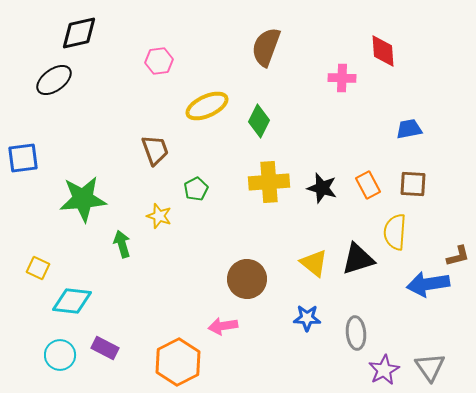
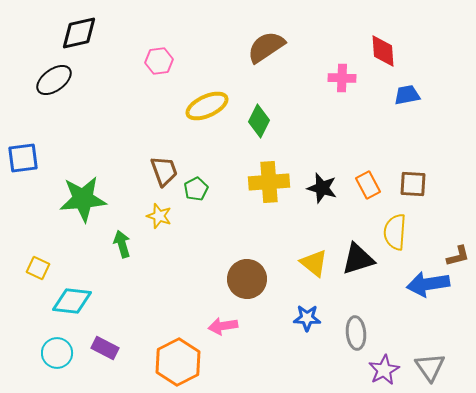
brown semicircle: rotated 36 degrees clockwise
blue trapezoid: moved 2 px left, 34 px up
brown trapezoid: moved 9 px right, 21 px down
cyan circle: moved 3 px left, 2 px up
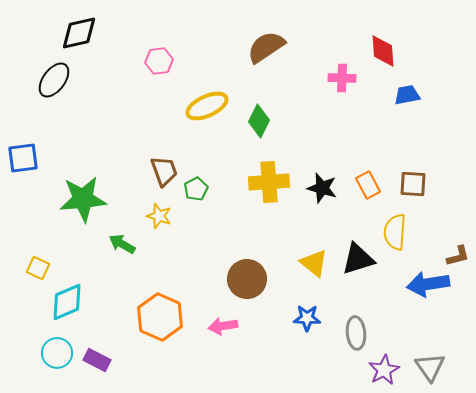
black ellipse: rotated 18 degrees counterclockwise
green arrow: rotated 44 degrees counterclockwise
cyan diamond: moved 5 px left, 1 px down; rotated 30 degrees counterclockwise
purple rectangle: moved 8 px left, 12 px down
orange hexagon: moved 18 px left, 45 px up; rotated 9 degrees counterclockwise
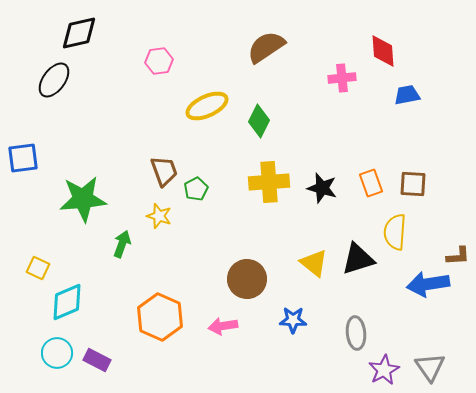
pink cross: rotated 8 degrees counterclockwise
orange rectangle: moved 3 px right, 2 px up; rotated 8 degrees clockwise
green arrow: rotated 80 degrees clockwise
brown L-shape: rotated 10 degrees clockwise
blue star: moved 14 px left, 2 px down
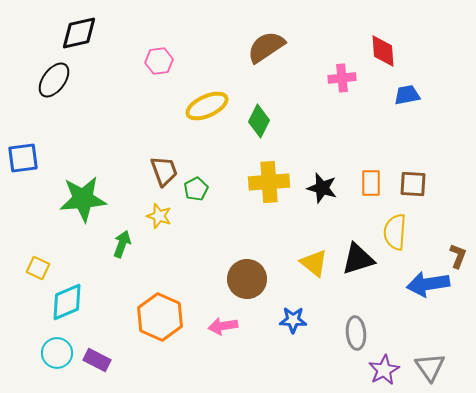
orange rectangle: rotated 20 degrees clockwise
brown L-shape: rotated 65 degrees counterclockwise
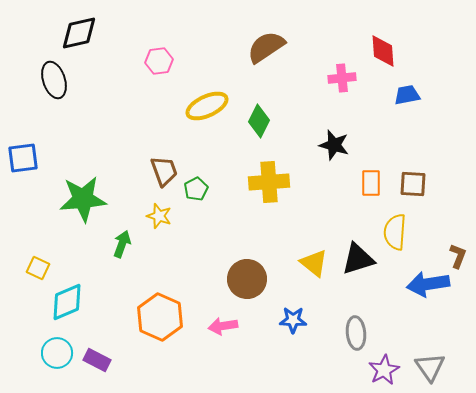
black ellipse: rotated 54 degrees counterclockwise
black star: moved 12 px right, 43 px up
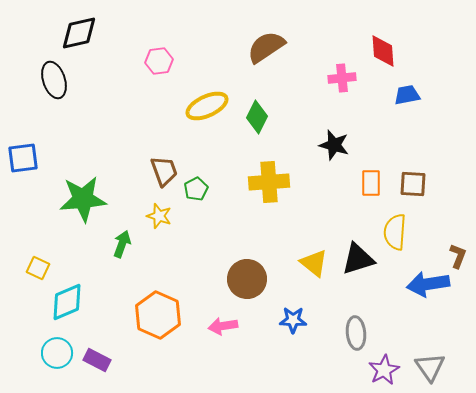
green diamond: moved 2 px left, 4 px up
orange hexagon: moved 2 px left, 2 px up
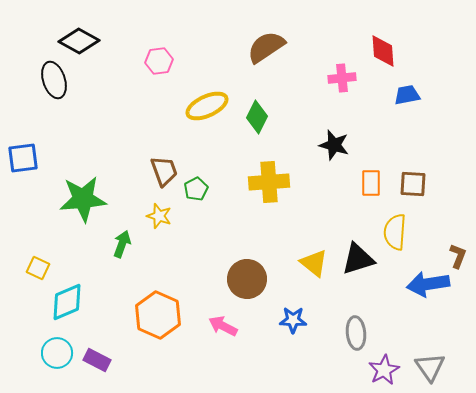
black diamond: moved 8 px down; rotated 42 degrees clockwise
pink arrow: rotated 36 degrees clockwise
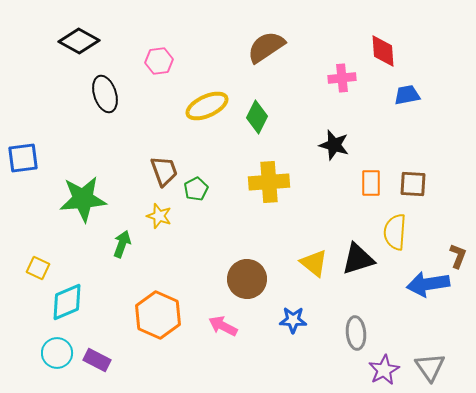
black ellipse: moved 51 px right, 14 px down
